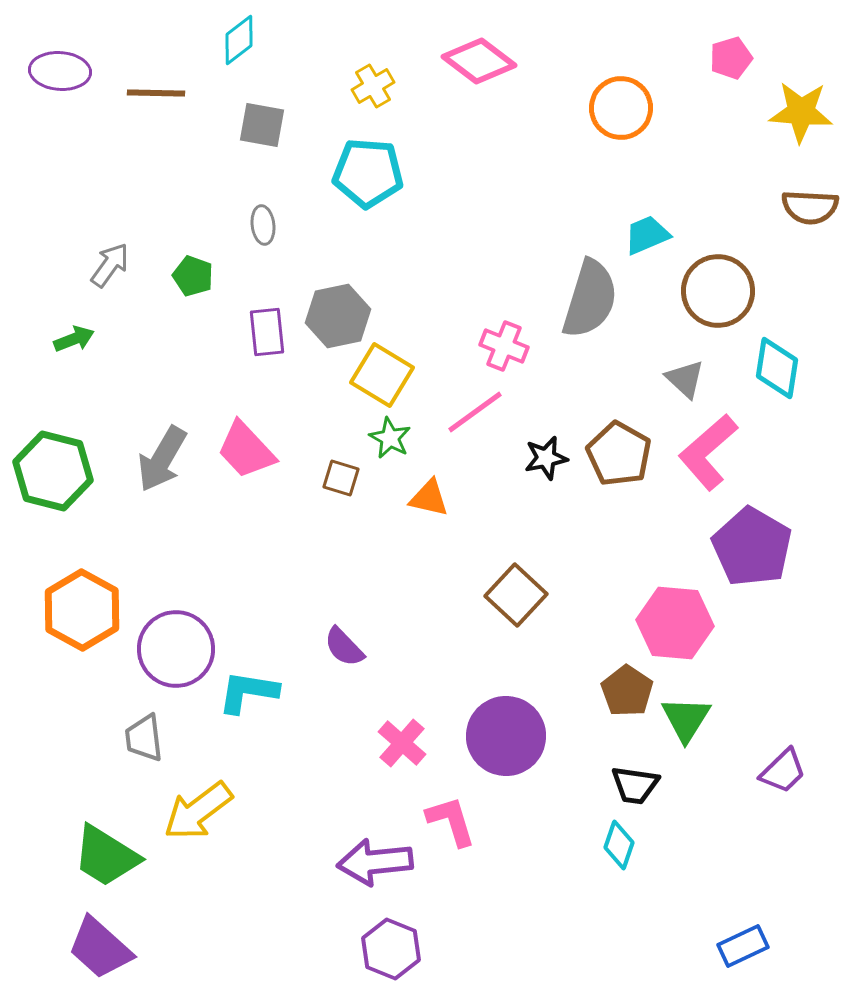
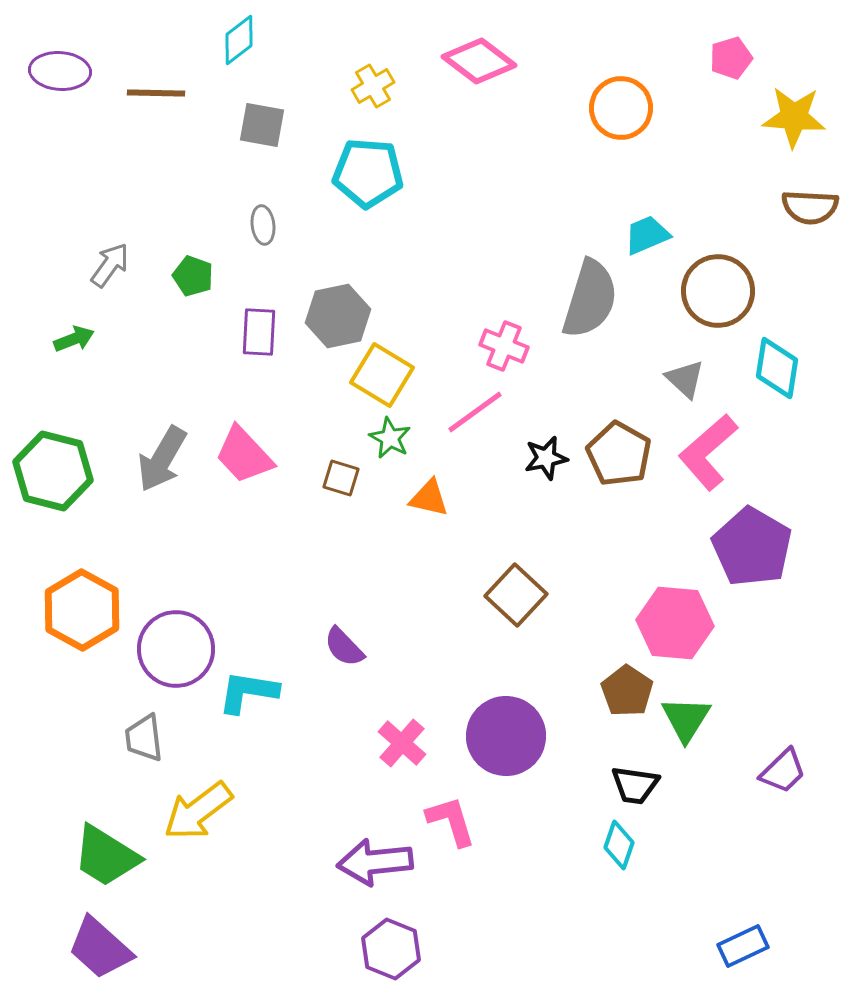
yellow star at (801, 112): moved 7 px left, 5 px down
purple rectangle at (267, 332): moved 8 px left; rotated 9 degrees clockwise
pink trapezoid at (246, 450): moved 2 px left, 5 px down
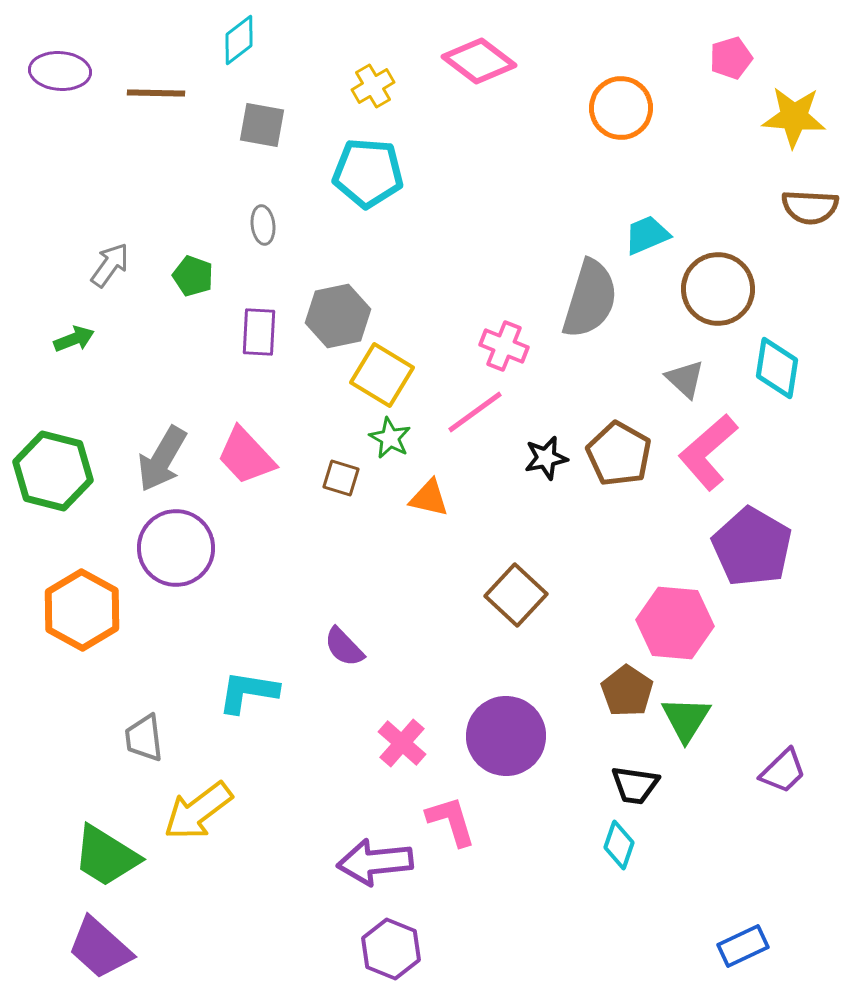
brown circle at (718, 291): moved 2 px up
pink trapezoid at (244, 455): moved 2 px right, 1 px down
purple circle at (176, 649): moved 101 px up
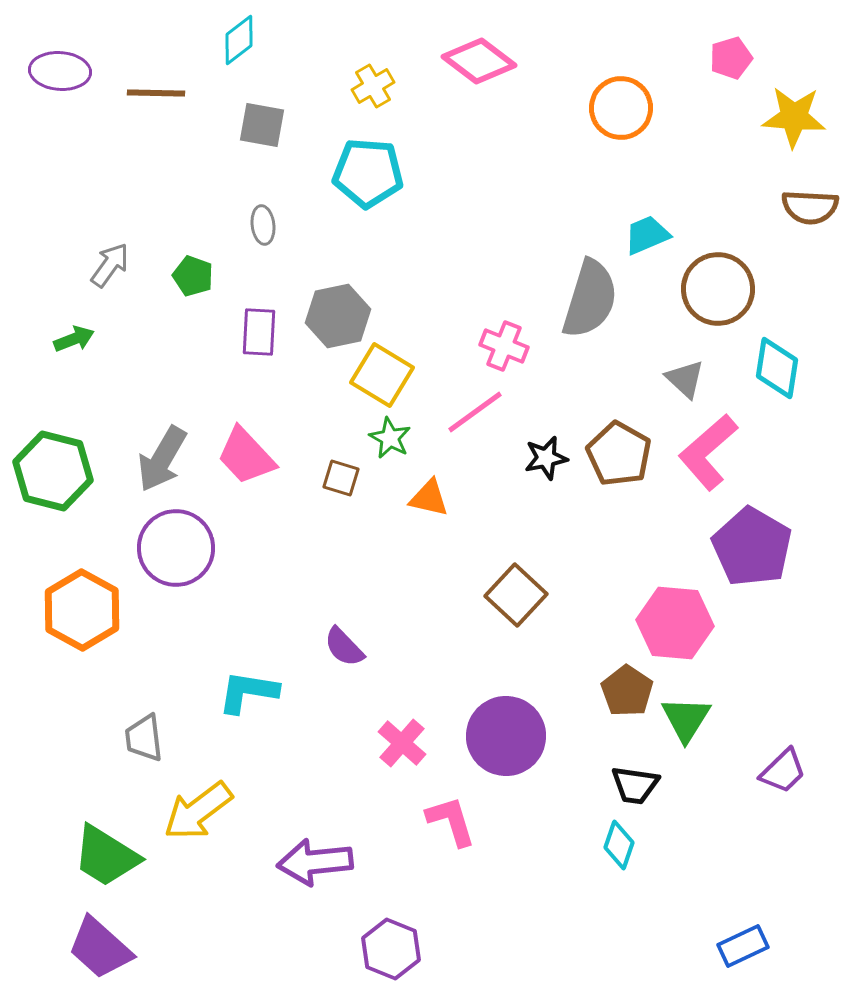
purple arrow at (375, 862): moved 60 px left
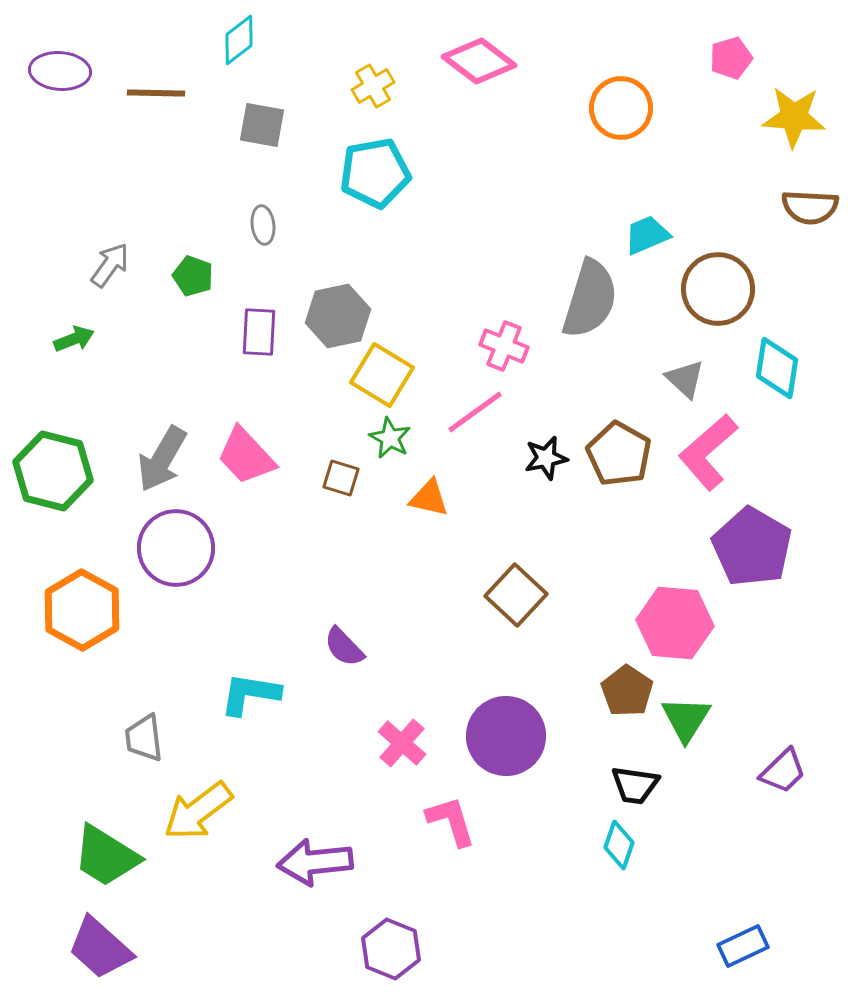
cyan pentagon at (368, 173): moved 7 px right; rotated 14 degrees counterclockwise
cyan L-shape at (248, 692): moved 2 px right, 2 px down
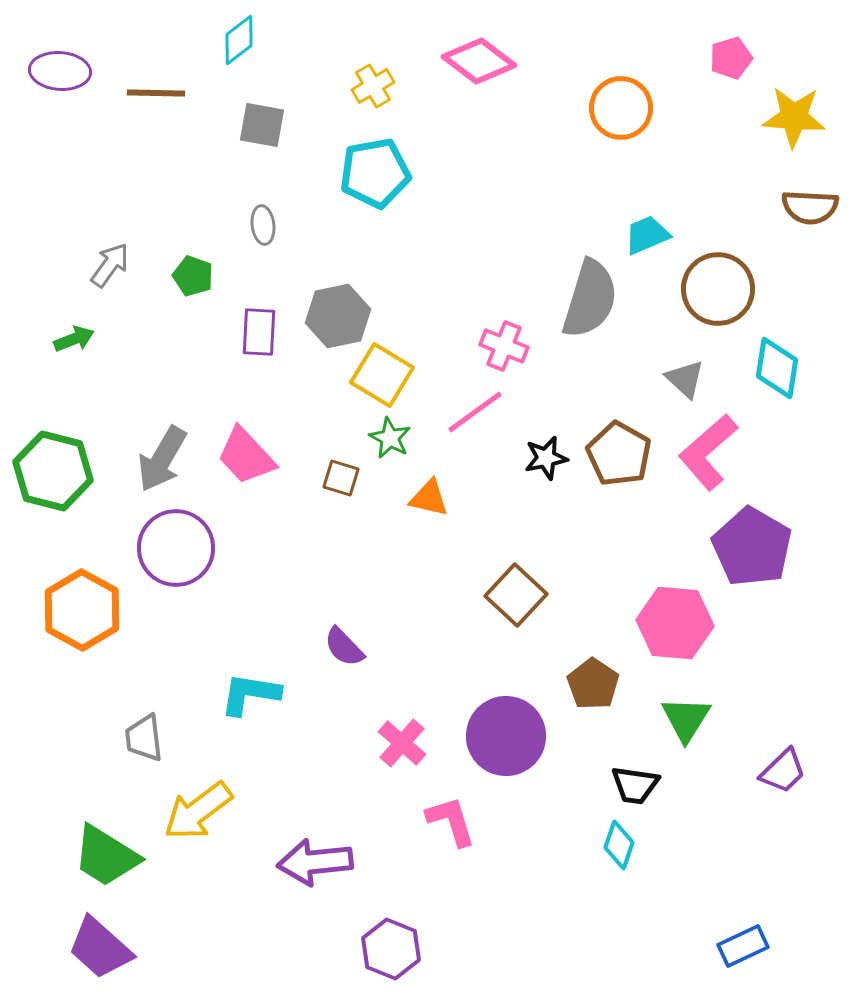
brown pentagon at (627, 691): moved 34 px left, 7 px up
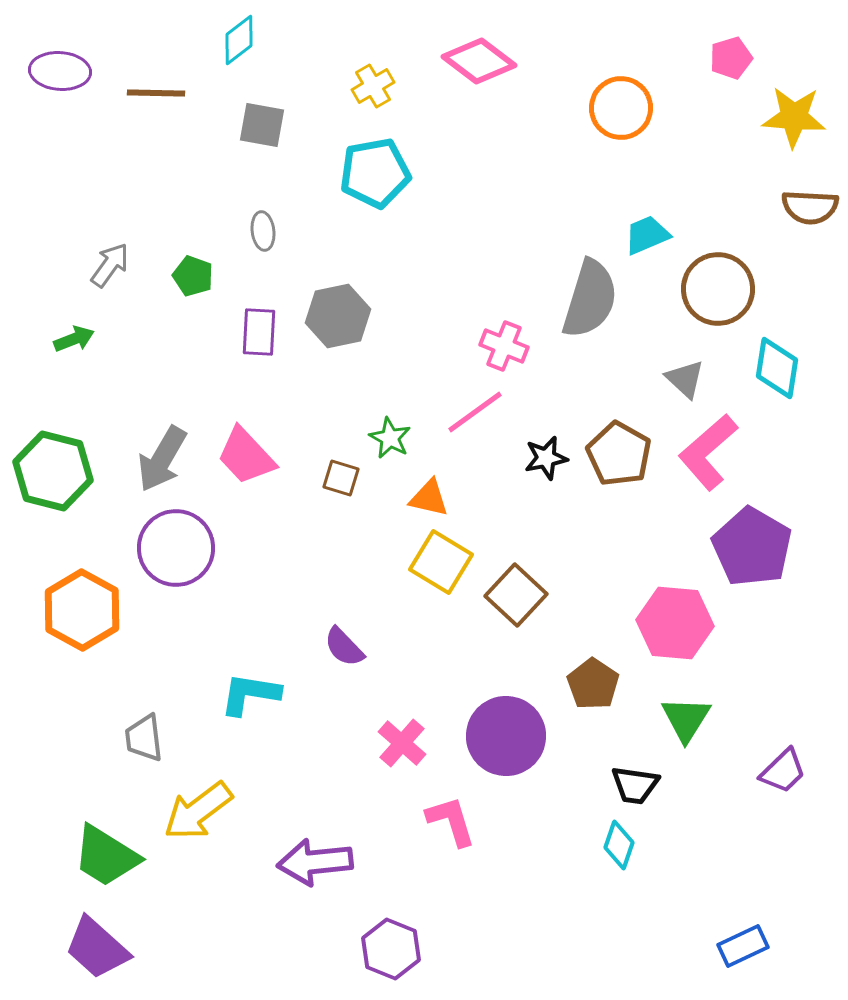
gray ellipse at (263, 225): moved 6 px down
yellow square at (382, 375): moved 59 px right, 187 px down
purple trapezoid at (100, 948): moved 3 px left
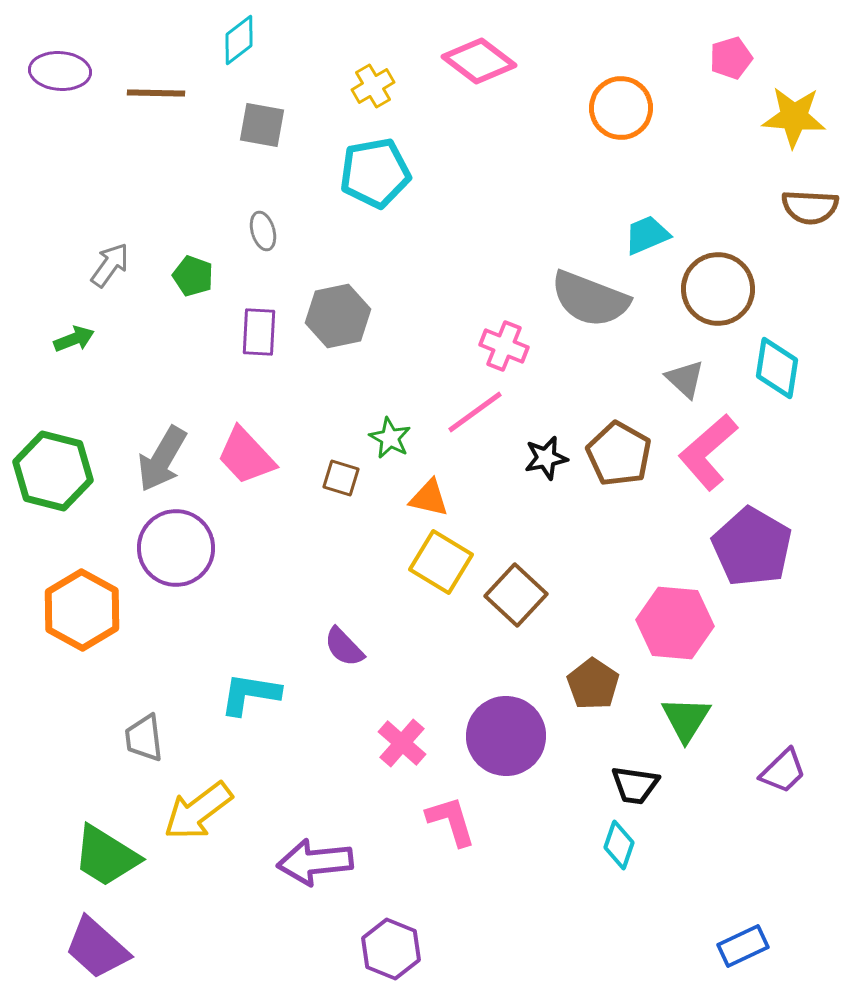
gray ellipse at (263, 231): rotated 9 degrees counterclockwise
gray semicircle at (590, 299): rotated 94 degrees clockwise
